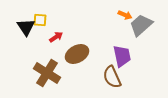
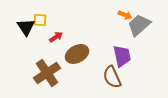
gray trapezoid: moved 2 px left
brown cross: rotated 24 degrees clockwise
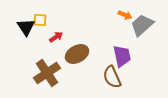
gray trapezoid: moved 3 px right
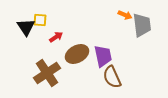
gray trapezoid: rotated 125 degrees clockwise
purple trapezoid: moved 19 px left
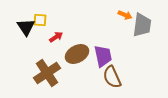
gray trapezoid: rotated 15 degrees clockwise
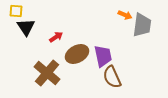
yellow square: moved 24 px left, 9 px up
brown cross: rotated 16 degrees counterclockwise
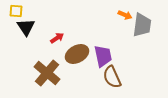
red arrow: moved 1 px right, 1 px down
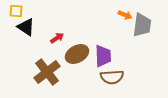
black triangle: rotated 24 degrees counterclockwise
purple trapezoid: rotated 10 degrees clockwise
brown cross: moved 1 px up; rotated 12 degrees clockwise
brown semicircle: rotated 70 degrees counterclockwise
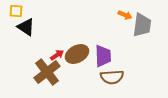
red arrow: moved 17 px down
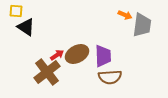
brown semicircle: moved 2 px left
